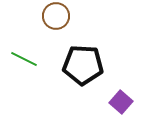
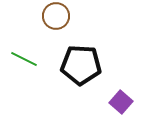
black pentagon: moved 2 px left
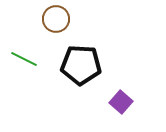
brown circle: moved 3 px down
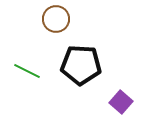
green line: moved 3 px right, 12 px down
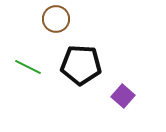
green line: moved 1 px right, 4 px up
purple square: moved 2 px right, 6 px up
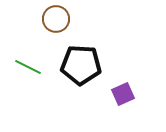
purple square: moved 2 px up; rotated 25 degrees clockwise
